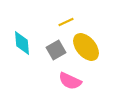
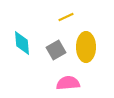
yellow line: moved 5 px up
yellow ellipse: rotated 40 degrees clockwise
pink semicircle: moved 2 px left, 2 px down; rotated 150 degrees clockwise
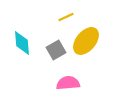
yellow ellipse: moved 6 px up; rotated 40 degrees clockwise
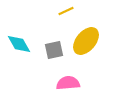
yellow line: moved 6 px up
cyan diamond: moved 3 px left, 1 px down; rotated 25 degrees counterclockwise
gray square: moved 2 px left; rotated 18 degrees clockwise
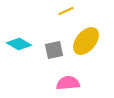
cyan diamond: rotated 30 degrees counterclockwise
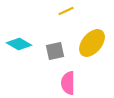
yellow ellipse: moved 6 px right, 2 px down
gray square: moved 1 px right, 1 px down
pink semicircle: rotated 85 degrees counterclockwise
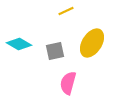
yellow ellipse: rotated 8 degrees counterclockwise
pink semicircle: rotated 15 degrees clockwise
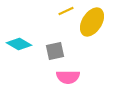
yellow ellipse: moved 21 px up
pink semicircle: moved 6 px up; rotated 105 degrees counterclockwise
